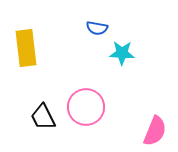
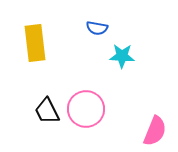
yellow rectangle: moved 9 px right, 5 px up
cyan star: moved 3 px down
pink circle: moved 2 px down
black trapezoid: moved 4 px right, 6 px up
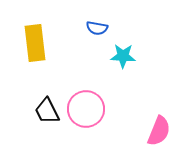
cyan star: moved 1 px right
pink semicircle: moved 4 px right
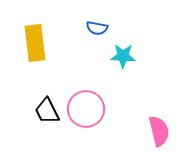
pink semicircle: rotated 36 degrees counterclockwise
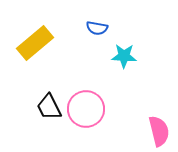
yellow rectangle: rotated 57 degrees clockwise
cyan star: moved 1 px right
black trapezoid: moved 2 px right, 4 px up
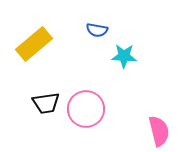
blue semicircle: moved 2 px down
yellow rectangle: moved 1 px left, 1 px down
black trapezoid: moved 3 px left, 4 px up; rotated 72 degrees counterclockwise
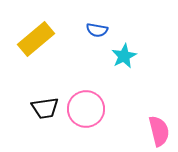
yellow rectangle: moved 2 px right, 5 px up
cyan star: rotated 30 degrees counterclockwise
black trapezoid: moved 1 px left, 5 px down
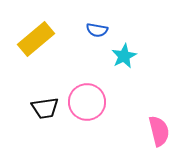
pink circle: moved 1 px right, 7 px up
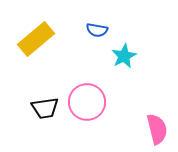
pink semicircle: moved 2 px left, 2 px up
